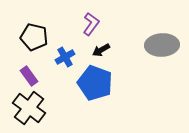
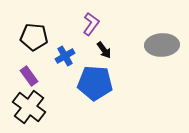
black pentagon: rotated 8 degrees counterclockwise
black arrow: moved 3 px right; rotated 96 degrees counterclockwise
blue cross: moved 1 px up
blue pentagon: rotated 16 degrees counterclockwise
black cross: moved 1 px up
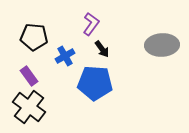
black arrow: moved 2 px left, 1 px up
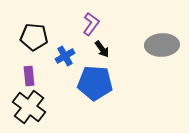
purple rectangle: rotated 30 degrees clockwise
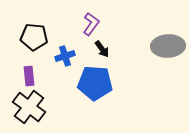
gray ellipse: moved 6 px right, 1 px down
blue cross: rotated 12 degrees clockwise
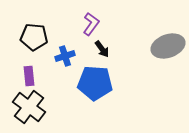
gray ellipse: rotated 16 degrees counterclockwise
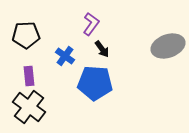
black pentagon: moved 8 px left, 2 px up; rotated 8 degrees counterclockwise
blue cross: rotated 36 degrees counterclockwise
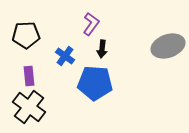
black arrow: rotated 42 degrees clockwise
